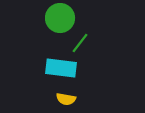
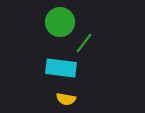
green circle: moved 4 px down
green line: moved 4 px right
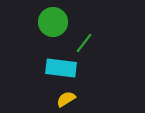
green circle: moved 7 px left
yellow semicircle: rotated 138 degrees clockwise
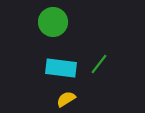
green line: moved 15 px right, 21 px down
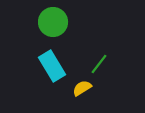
cyan rectangle: moved 9 px left, 2 px up; rotated 52 degrees clockwise
yellow semicircle: moved 16 px right, 11 px up
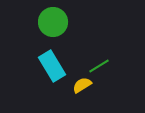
green line: moved 2 px down; rotated 20 degrees clockwise
yellow semicircle: moved 3 px up
